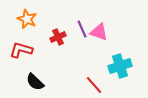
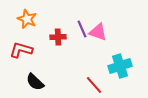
pink triangle: moved 1 px left
red cross: rotated 21 degrees clockwise
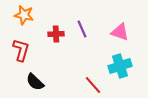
orange star: moved 3 px left, 4 px up; rotated 12 degrees counterclockwise
pink triangle: moved 22 px right
red cross: moved 2 px left, 3 px up
red L-shape: rotated 90 degrees clockwise
red line: moved 1 px left
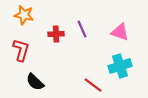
red line: rotated 12 degrees counterclockwise
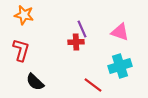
red cross: moved 20 px right, 8 px down
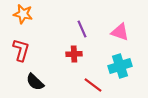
orange star: moved 1 px left, 1 px up
red cross: moved 2 px left, 12 px down
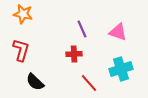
pink triangle: moved 2 px left
cyan cross: moved 1 px right, 3 px down
red line: moved 4 px left, 2 px up; rotated 12 degrees clockwise
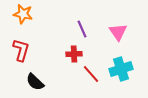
pink triangle: rotated 36 degrees clockwise
red line: moved 2 px right, 9 px up
